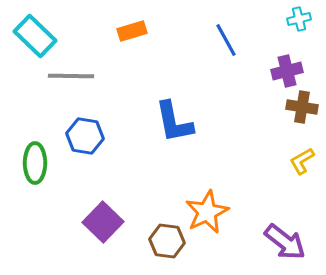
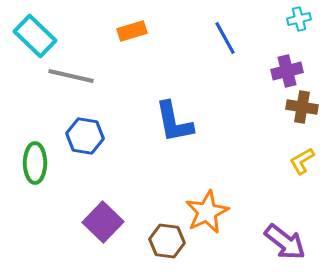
blue line: moved 1 px left, 2 px up
gray line: rotated 12 degrees clockwise
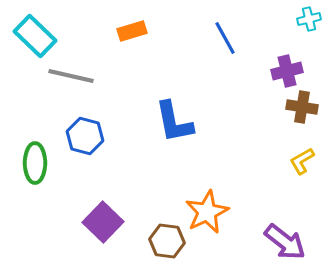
cyan cross: moved 10 px right
blue hexagon: rotated 6 degrees clockwise
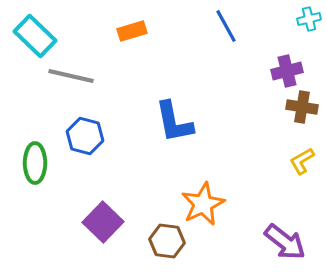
blue line: moved 1 px right, 12 px up
orange star: moved 4 px left, 8 px up
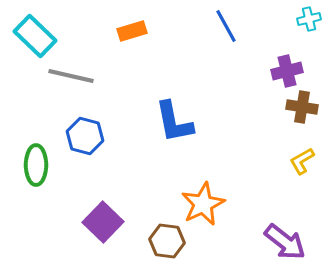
green ellipse: moved 1 px right, 2 px down
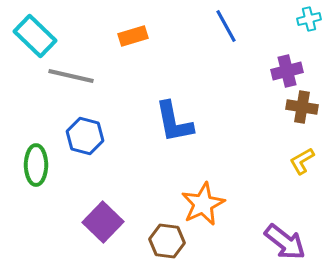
orange rectangle: moved 1 px right, 5 px down
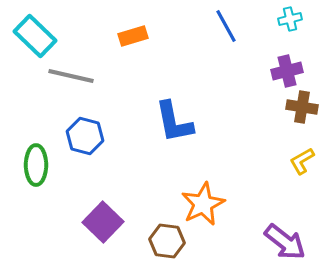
cyan cross: moved 19 px left
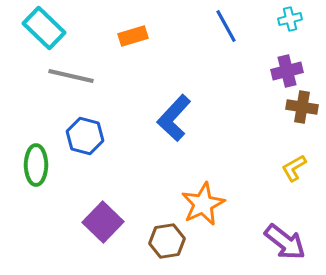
cyan rectangle: moved 9 px right, 8 px up
blue L-shape: moved 4 px up; rotated 54 degrees clockwise
yellow L-shape: moved 8 px left, 7 px down
brown hexagon: rotated 16 degrees counterclockwise
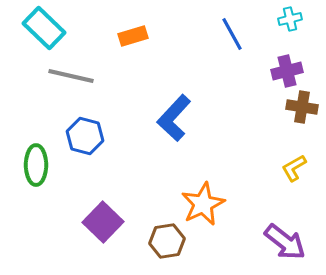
blue line: moved 6 px right, 8 px down
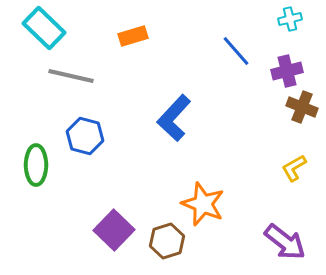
blue line: moved 4 px right, 17 px down; rotated 12 degrees counterclockwise
brown cross: rotated 12 degrees clockwise
orange star: rotated 24 degrees counterclockwise
purple square: moved 11 px right, 8 px down
brown hexagon: rotated 8 degrees counterclockwise
